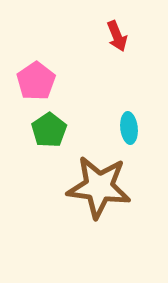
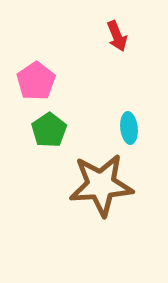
brown star: moved 2 px right, 2 px up; rotated 12 degrees counterclockwise
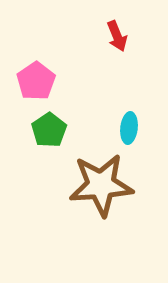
cyan ellipse: rotated 12 degrees clockwise
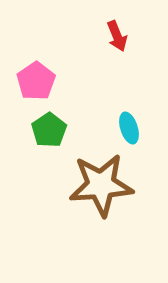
cyan ellipse: rotated 24 degrees counterclockwise
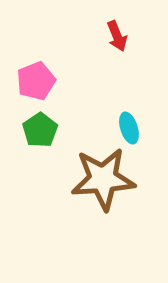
pink pentagon: rotated 12 degrees clockwise
green pentagon: moved 9 px left
brown star: moved 2 px right, 6 px up
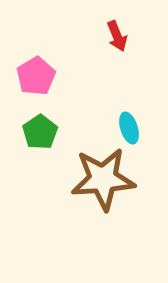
pink pentagon: moved 5 px up; rotated 9 degrees counterclockwise
green pentagon: moved 2 px down
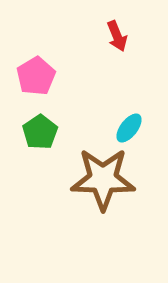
cyan ellipse: rotated 56 degrees clockwise
brown star: rotated 6 degrees clockwise
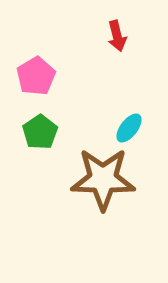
red arrow: rotated 8 degrees clockwise
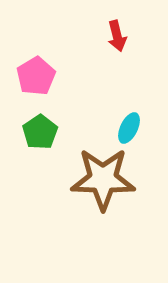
cyan ellipse: rotated 12 degrees counterclockwise
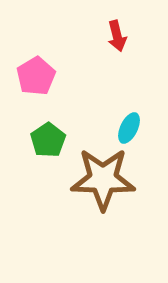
green pentagon: moved 8 px right, 8 px down
